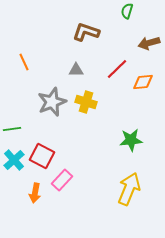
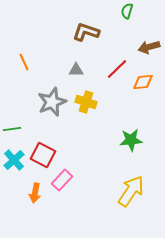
brown arrow: moved 4 px down
red square: moved 1 px right, 1 px up
yellow arrow: moved 2 px right, 2 px down; rotated 12 degrees clockwise
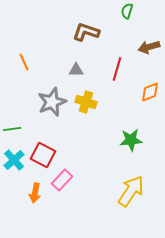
red line: rotated 30 degrees counterclockwise
orange diamond: moved 7 px right, 10 px down; rotated 15 degrees counterclockwise
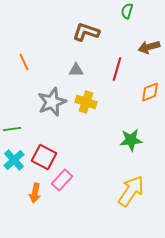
red square: moved 1 px right, 2 px down
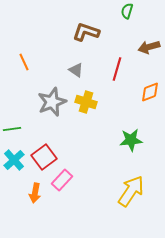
gray triangle: rotated 35 degrees clockwise
red square: rotated 25 degrees clockwise
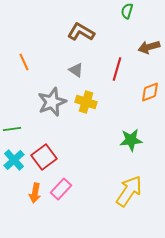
brown L-shape: moved 5 px left; rotated 12 degrees clockwise
pink rectangle: moved 1 px left, 9 px down
yellow arrow: moved 2 px left
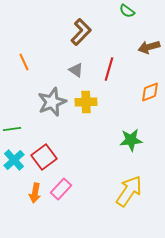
green semicircle: rotated 70 degrees counterclockwise
brown L-shape: rotated 104 degrees clockwise
red line: moved 8 px left
yellow cross: rotated 20 degrees counterclockwise
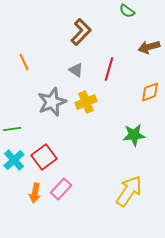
yellow cross: rotated 20 degrees counterclockwise
green star: moved 3 px right, 5 px up
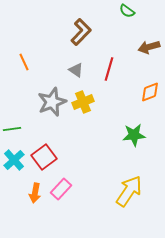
yellow cross: moved 3 px left
